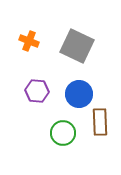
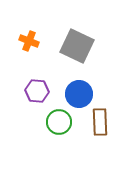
green circle: moved 4 px left, 11 px up
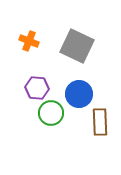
purple hexagon: moved 3 px up
green circle: moved 8 px left, 9 px up
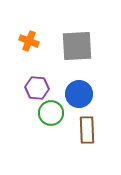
gray square: rotated 28 degrees counterclockwise
brown rectangle: moved 13 px left, 8 px down
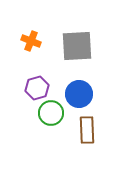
orange cross: moved 2 px right
purple hexagon: rotated 20 degrees counterclockwise
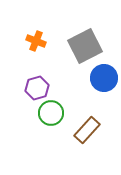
orange cross: moved 5 px right
gray square: moved 8 px right; rotated 24 degrees counterclockwise
blue circle: moved 25 px right, 16 px up
brown rectangle: rotated 44 degrees clockwise
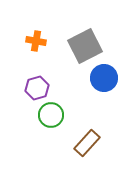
orange cross: rotated 12 degrees counterclockwise
green circle: moved 2 px down
brown rectangle: moved 13 px down
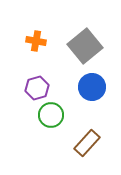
gray square: rotated 12 degrees counterclockwise
blue circle: moved 12 px left, 9 px down
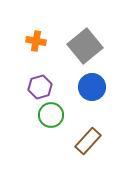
purple hexagon: moved 3 px right, 1 px up
brown rectangle: moved 1 px right, 2 px up
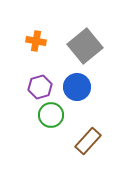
blue circle: moved 15 px left
